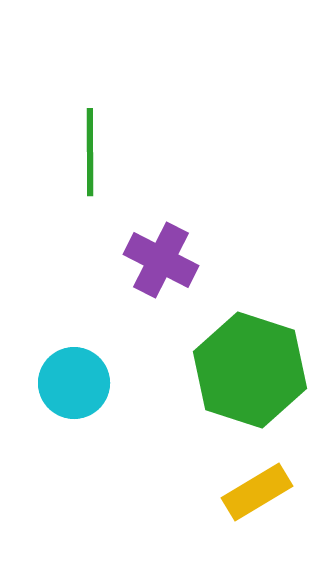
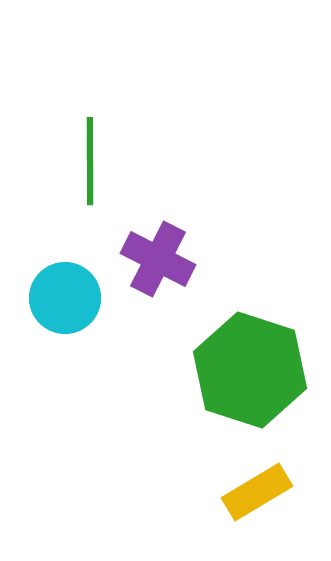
green line: moved 9 px down
purple cross: moved 3 px left, 1 px up
cyan circle: moved 9 px left, 85 px up
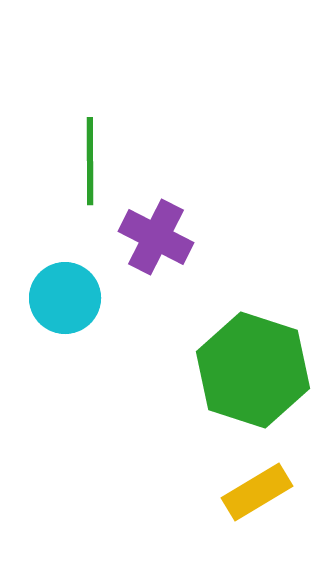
purple cross: moved 2 px left, 22 px up
green hexagon: moved 3 px right
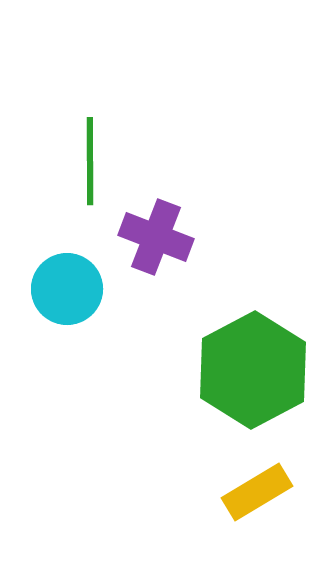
purple cross: rotated 6 degrees counterclockwise
cyan circle: moved 2 px right, 9 px up
green hexagon: rotated 14 degrees clockwise
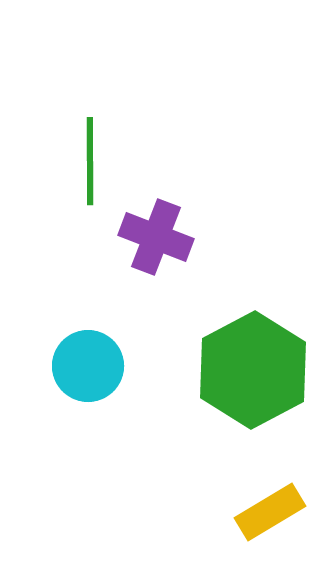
cyan circle: moved 21 px right, 77 px down
yellow rectangle: moved 13 px right, 20 px down
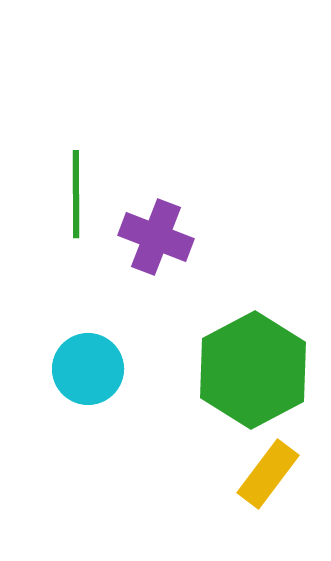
green line: moved 14 px left, 33 px down
cyan circle: moved 3 px down
yellow rectangle: moved 2 px left, 38 px up; rotated 22 degrees counterclockwise
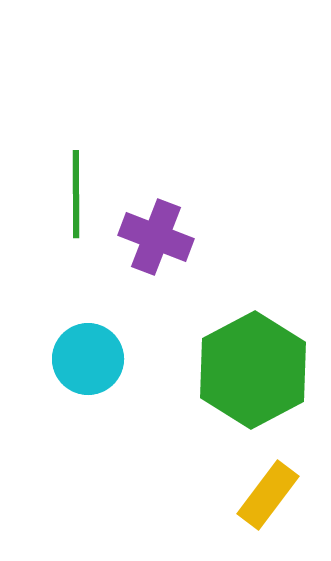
cyan circle: moved 10 px up
yellow rectangle: moved 21 px down
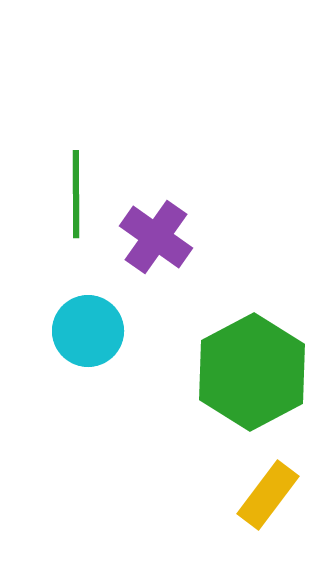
purple cross: rotated 14 degrees clockwise
cyan circle: moved 28 px up
green hexagon: moved 1 px left, 2 px down
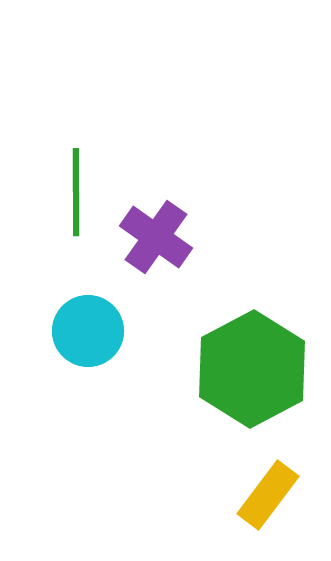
green line: moved 2 px up
green hexagon: moved 3 px up
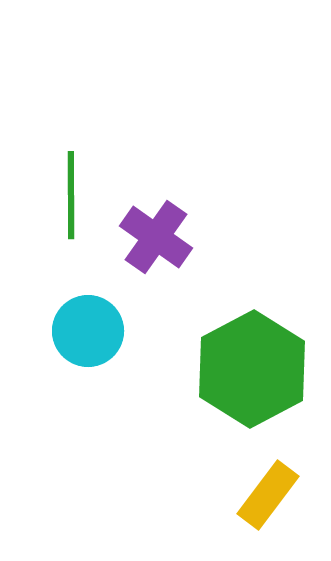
green line: moved 5 px left, 3 px down
